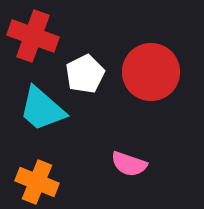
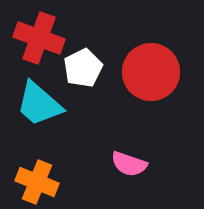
red cross: moved 6 px right, 2 px down
white pentagon: moved 2 px left, 6 px up
cyan trapezoid: moved 3 px left, 5 px up
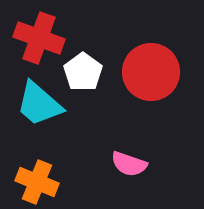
white pentagon: moved 4 px down; rotated 9 degrees counterclockwise
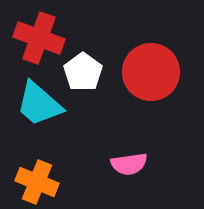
pink semicircle: rotated 27 degrees counterclockwise
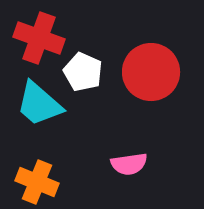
white pentagon: rotated 12 degrees counterclockwise
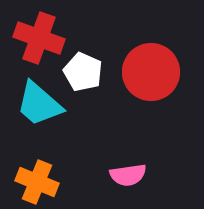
pink semicircle: moved 1 px left, 11 px down
